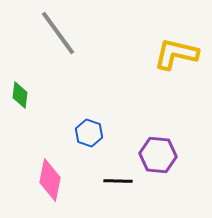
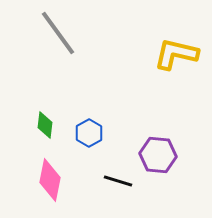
green diamond: moved 25 px right, 30 px down
blue hexagon: rotated 12 degrees clockwise
black line: rotated 16 degrees clockwise
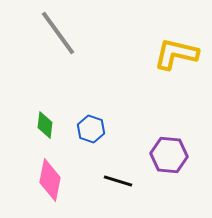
blue hexagon: moved 2 px right, 4 px up; rotated 12 degrees counterclockwise
purple hexagon: moved 11 px right
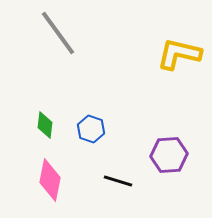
yellow L-shape: moved 3 px right
purple hexagon: rotated 9 degrees counterclockwise
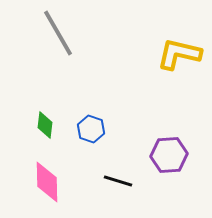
gray line: rotated 6 degrees clockwise
pink diamond: moved 3 px left, 2 px down; rotated 12 degrees counterclockwise
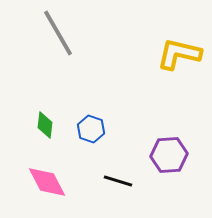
pink diamond: rotated 27 degrees counterclockwise
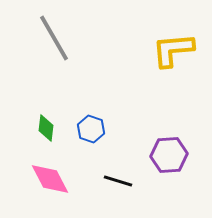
gray line: moved 4 px left, 5 px down
yellow L-shape: moved 6 px left, 4 px up; rotated 18 degrees counterclockwise
green diamond: moved 1 px right, 3 px down
pink diamond: moved 3 px right, 3 px up
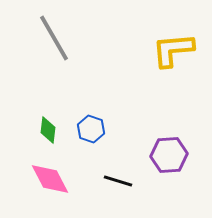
green diamond: moved 2 px right, 2 px down
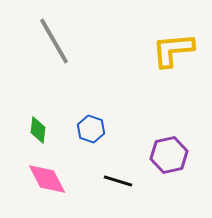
gray line: moved 3 px down
green diamond: moved 10 px left
purple hexagon: rotated 9 degrees counterclockwise
pink diamond: moved 3 px left
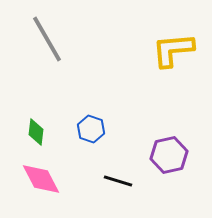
gray line: moved 7 px left, 2 px up
green diamond: moved 2 px left, 2 px down
pink diamond: moved 6 px left
